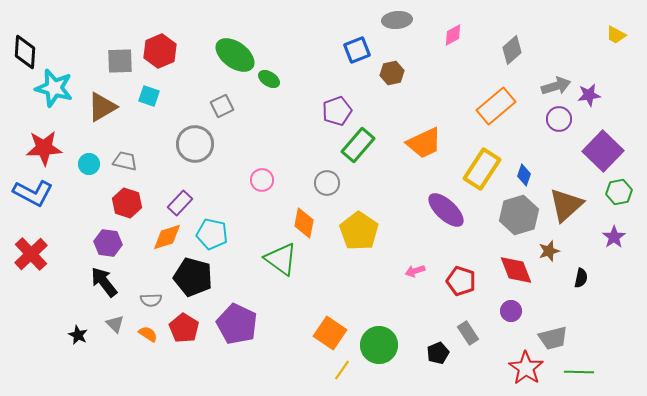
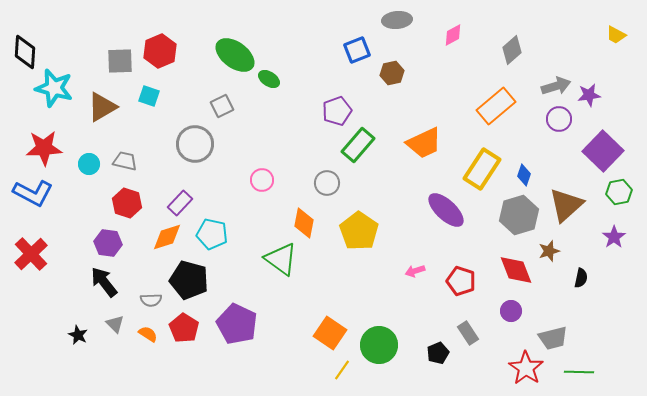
black pentagon at (193, 277): moved 4 px left, 3 px down
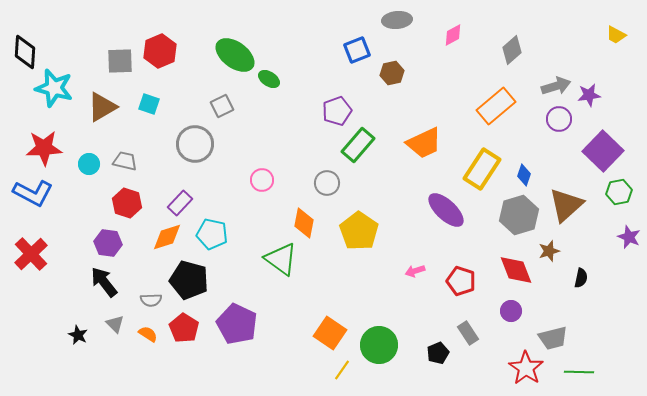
cyan square at (149, 96): moved 8 px down
purple star at (614, 237): moved 15 px right; rotated 15 degrees counterclockwise
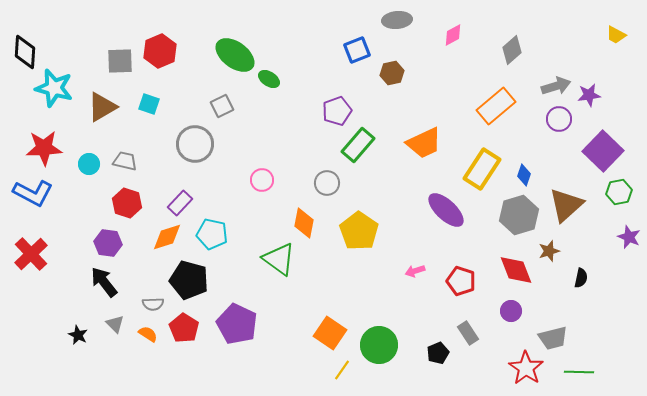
green triangle at (281, 259): moved 2 px left
gray semicircle at (151, 300): moved 2 px right, 4 px down
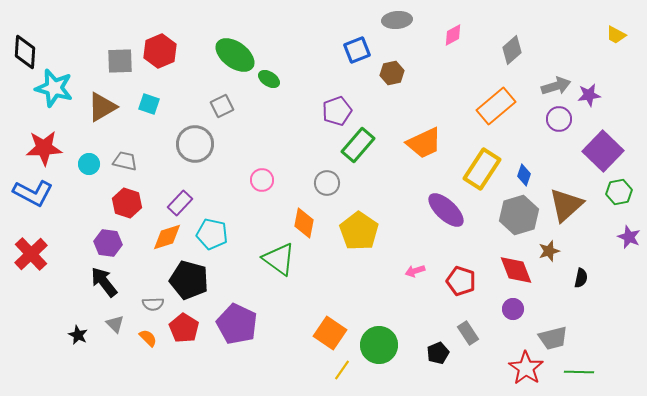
purple circle at (511, 311): moved 2 px right, 2 px up
orange semicircle at (148, 334): moved 4 px down; rotated 12 degrees clockwise
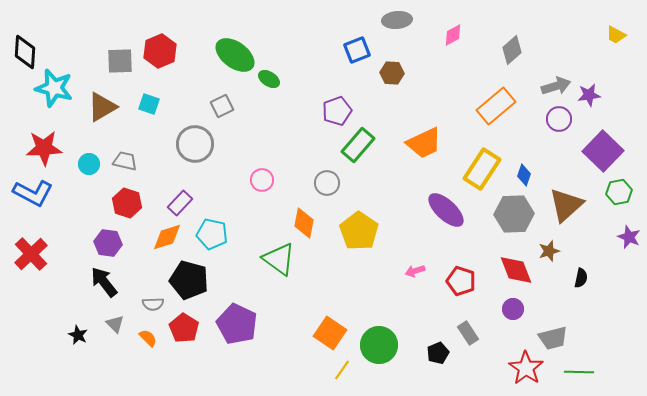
brown hexagon at (392, 73): rotated 15 degrees clockwise
gray hexagon at (519, 215): moved 5 px left, 1 px up; rotated 15 degrees clockwise
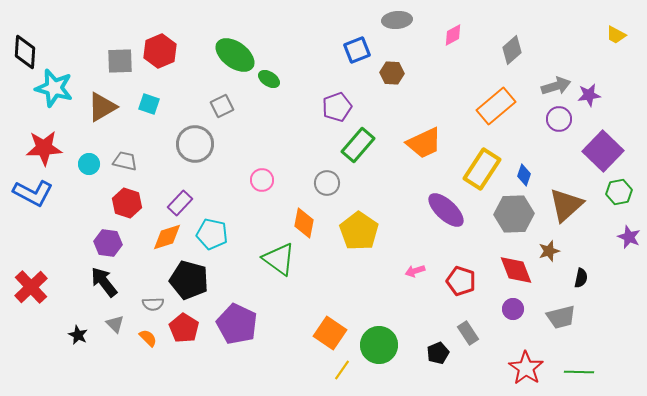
purple pentagon at (337, 111): moved 4 px up
red cross at (31, 254): moved 33 px down
gray trapezoid at (553, 338): moved 8 px right, 21 px up
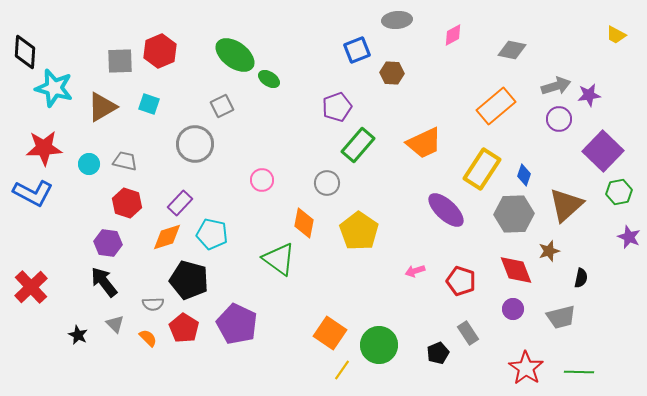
gray diamond at (512, 50): rotated 52 degrees clockwise
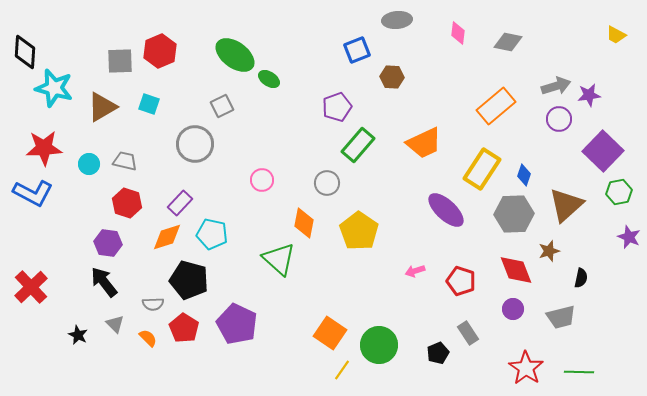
pink diamond at (453, 35): moved 5 px right, 2 px up; rotated 55 degrees counterclockwise
gray diamond at (512, 50): moved 4 px left, 8 px up
brown hexagon at (392, 73): moved 4 px down
green triangle at (279, 259): rotated 6 degrees clockwise
